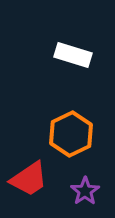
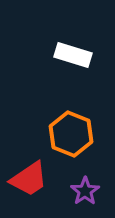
orange hexagon: rotated 12 degrees counterclockwise
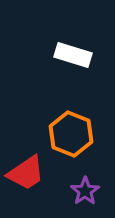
red trapezoid: moved 3 px left, 6 px up
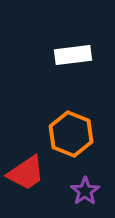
white rectangle: rotated 24 degrees counterclockwise
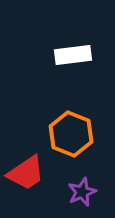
purple star: moved 3 px left, 1 px down; rotated 12 degrees clockwise
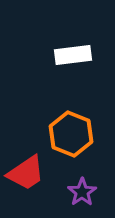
purple star: rotated 12 degrees counterclockwise
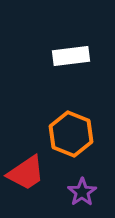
white rectangle: moved 2 px left, 1 px down
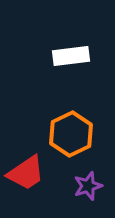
orange hexagon: rotated 12 degrees clockwise
purple star: moved 6 px right, 6 px up; rotated 16 degrees clockwise
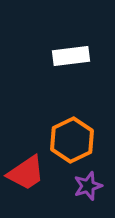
orange hexagon: moved 1 px right, 6 px down
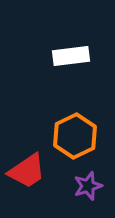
orange hexagon: moved 3 px right, 4 px up
red trapezoid: moved 1 px right, 2 px up
